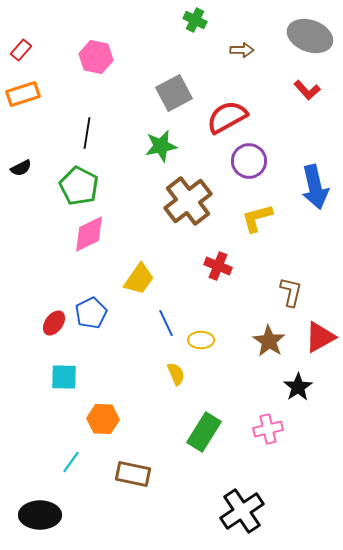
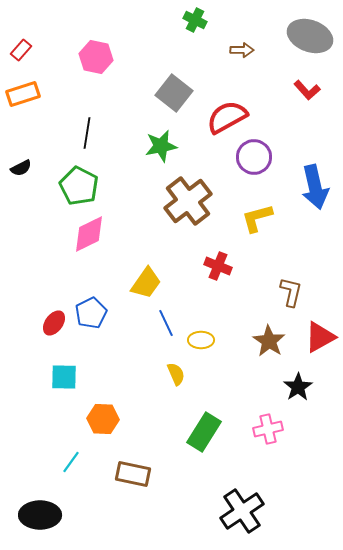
gray square: rotated 24 degrees counterclockwise
purple circle: moved 5 px right, 4 px up
yellow trapezoid: moved 7 px right, 4 px down
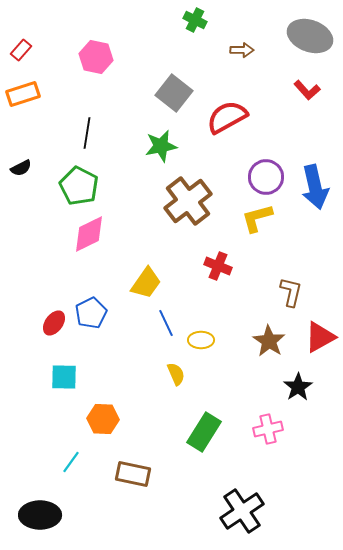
purple circle: moved 12 px right, 20 px down
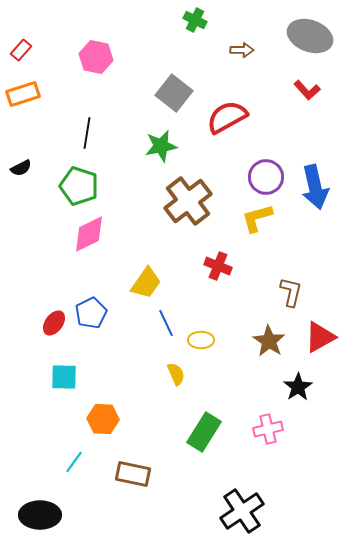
green pentagon: rotated 9 degrees counterclockwise
cyan line: moved 3 px right
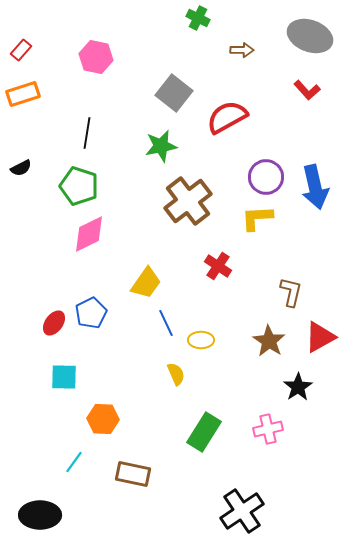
green cross: moved 3 px right, 2 px up
yellow L-shape: rotated 12 degrees clockwise
red cross: rotated 12 degrees clockwise
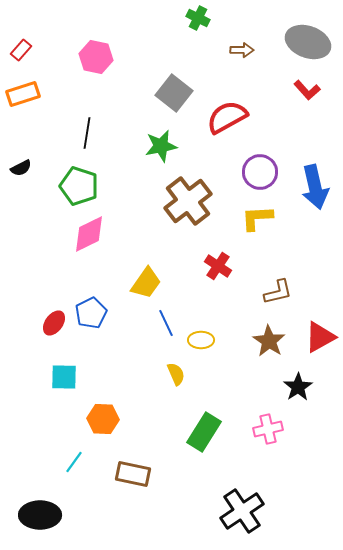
gray ellipse: moved 2 px left, 6 px down
purple circle: moved 6 px left, 5 px up
brown L-shape: moved 13 px left; rotated 64 degrees clockwise
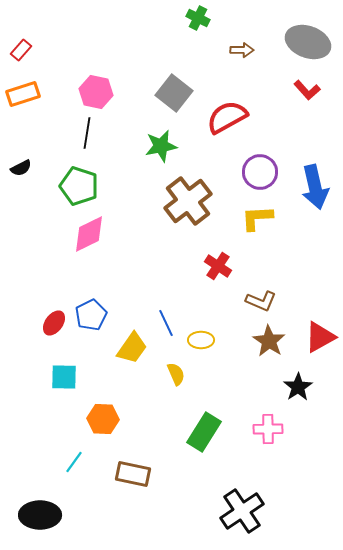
pink hexagon: moved 35 px down
yellow trapezoid: moved 14 px left, 65 px down
brown L-shape: moved 17 px left, 9 px down; rotated 36 degrees clockwise
blue pentagon: moved 2 px down
pink cross: rotated 12 degrees clockwise
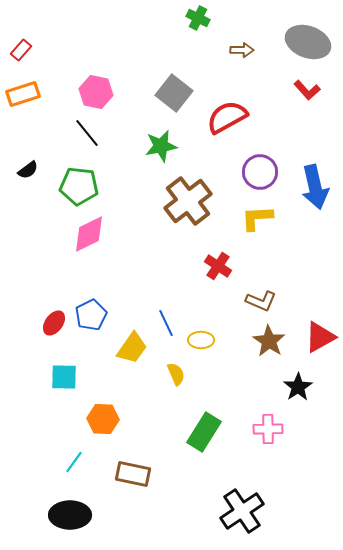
black line: rotated 48 degrees counterclockwise
black semicircle: moved 7 px right, 2 px down; rotated 10 degrees counterclockwise
green pentagon: rotated 12 degrees counterclockwise
black ellipse: moved 30 px right
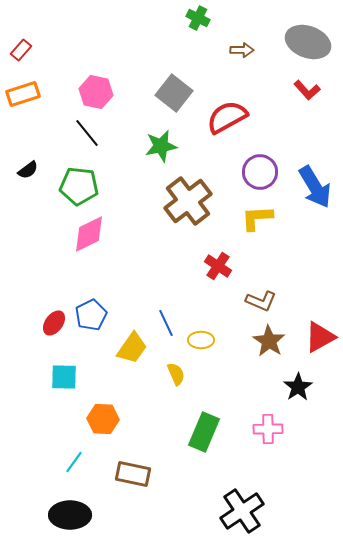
blue arrow: rotated 18 degrees counterclockwise
green rectangle: rotated 9 degrees counterclockwise
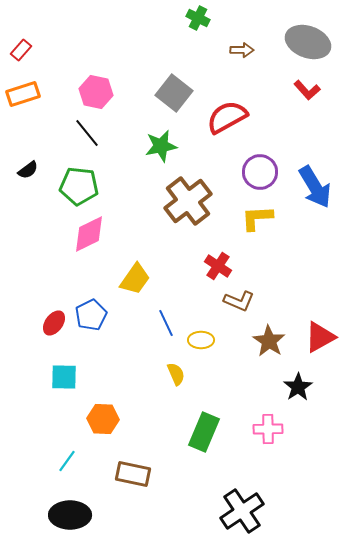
brown L-shape: moved 22 px left
yellow trapezoid: moved 3 px right, 69 px up
cyan line: moved 7 px left, 1 px up
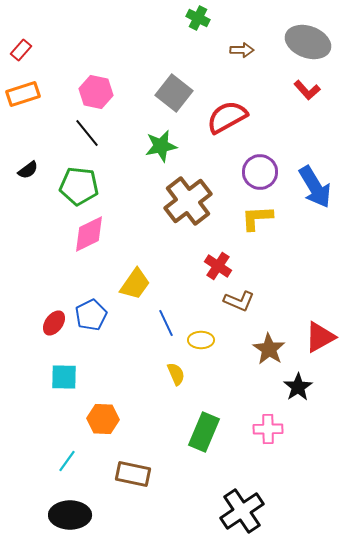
yellow trapezoid: moved 5 px down
brown star: moved 8 px down
